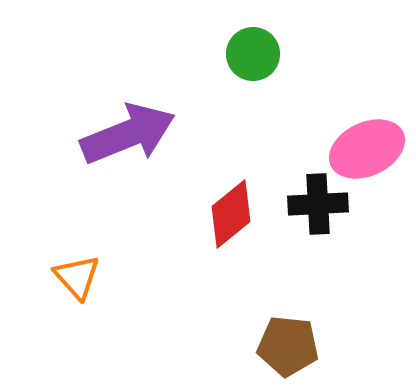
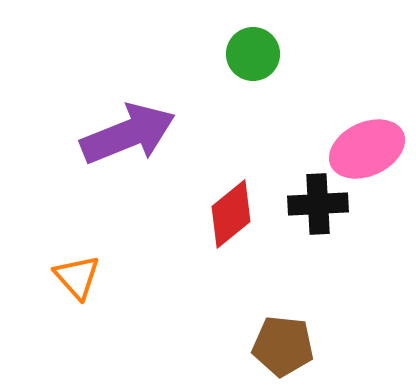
brown pentagon: moved 5 px left
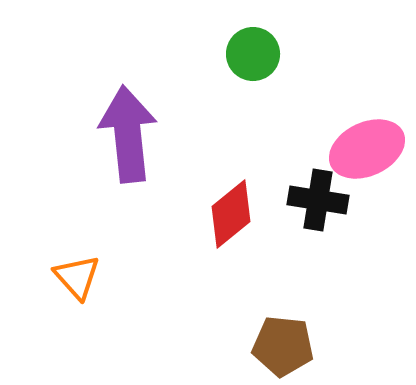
purple arrow: rotated 74 degrees counterclockwise
black cross: moved 4 px up; rotated 12 degrees clockwise
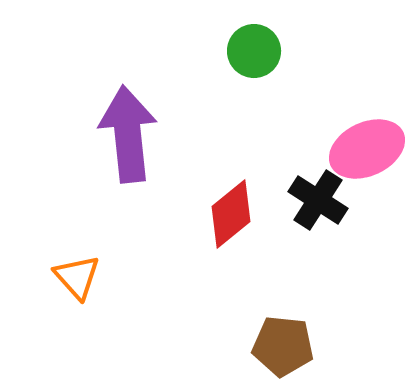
green circle: moved 1 px right, 3 px up
black cross: rotated 24 degrees clockwise
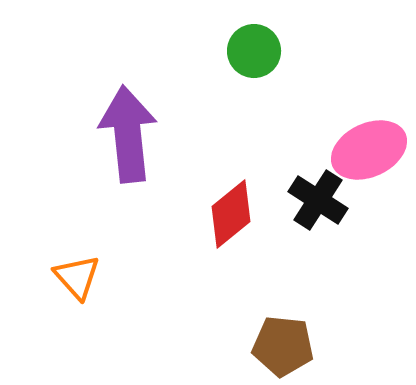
pink ellipse: moved 2 px right, 1 px down
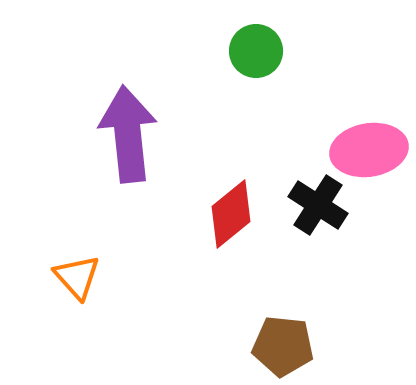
green circle: moved 2 px right
pink ellipse: rotated 16 degrees clockwise
black cross: moved 5 px down
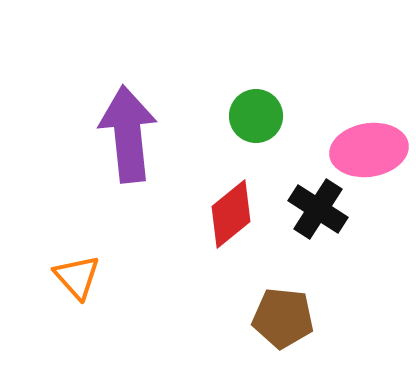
green circle: moved 65 px down
black cross: moved 4 px down
brown pentagon: moved 28 px up
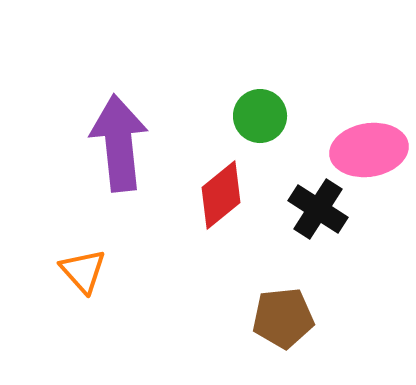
green circle: moved 4 px right
purple arrow: moved 9 px left, 9 px down
red diamond: moved 10 px left, 19 px up
orange triangle: moved 6 px right, 6 px up
brown pentagon: rotated 12 degrees counterclockwise
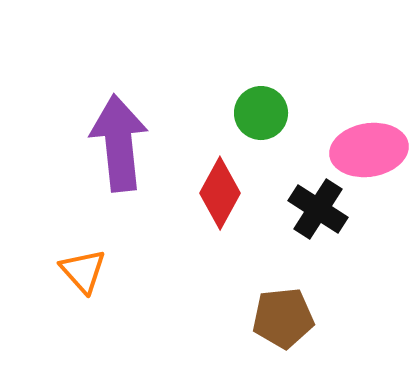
green circle: moved 1 px right, 3 px up
red diamond: moved 1 px left, 2 px up; rotated 22 degrees counterclockwise
